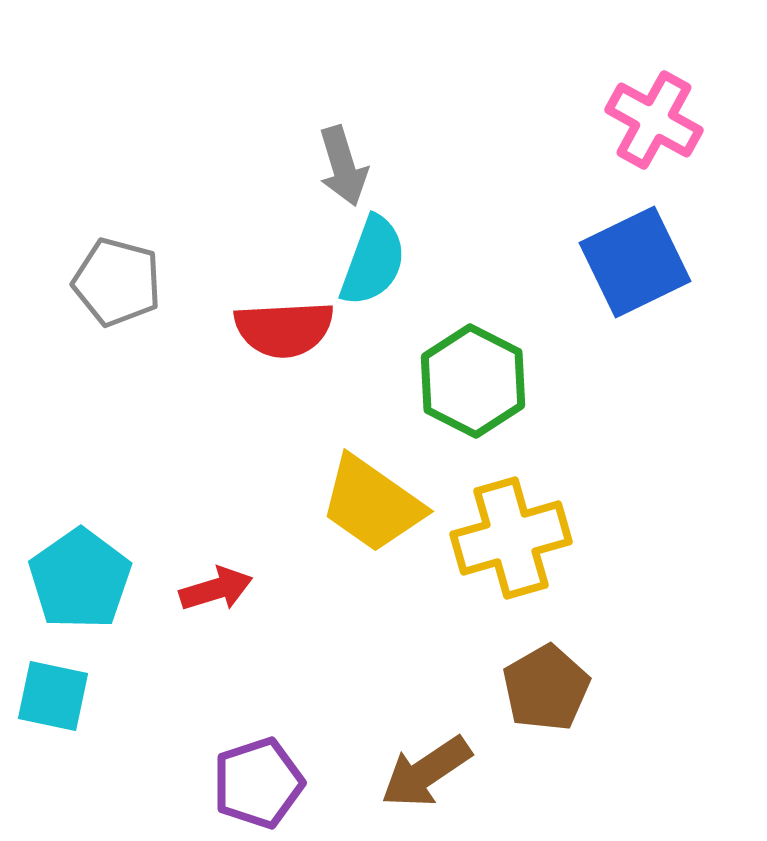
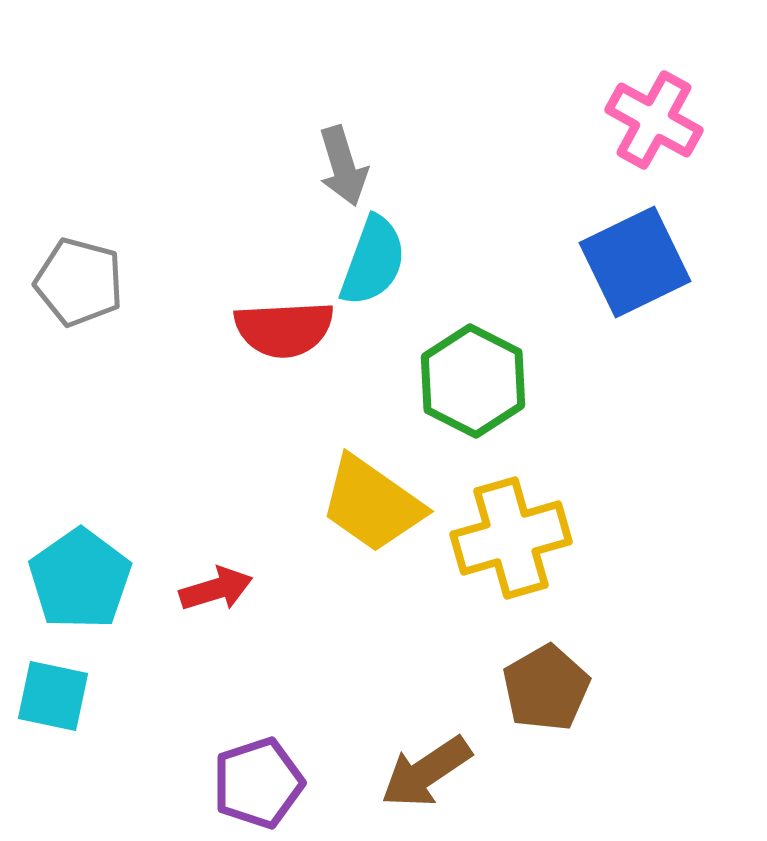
gray pentagon: moved 38 px left
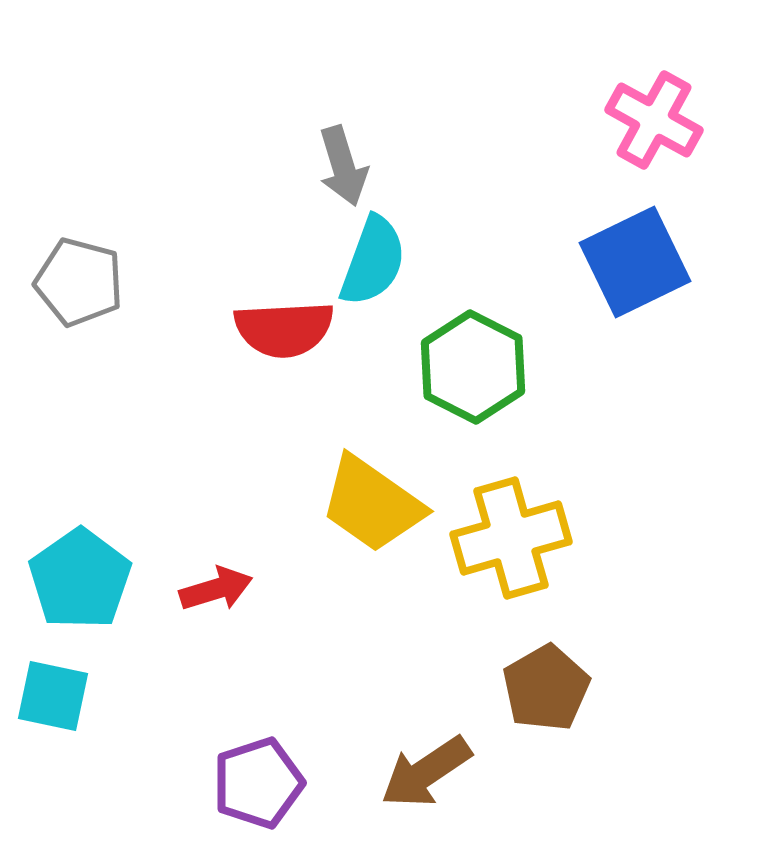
green hexagon: moved 14 px up
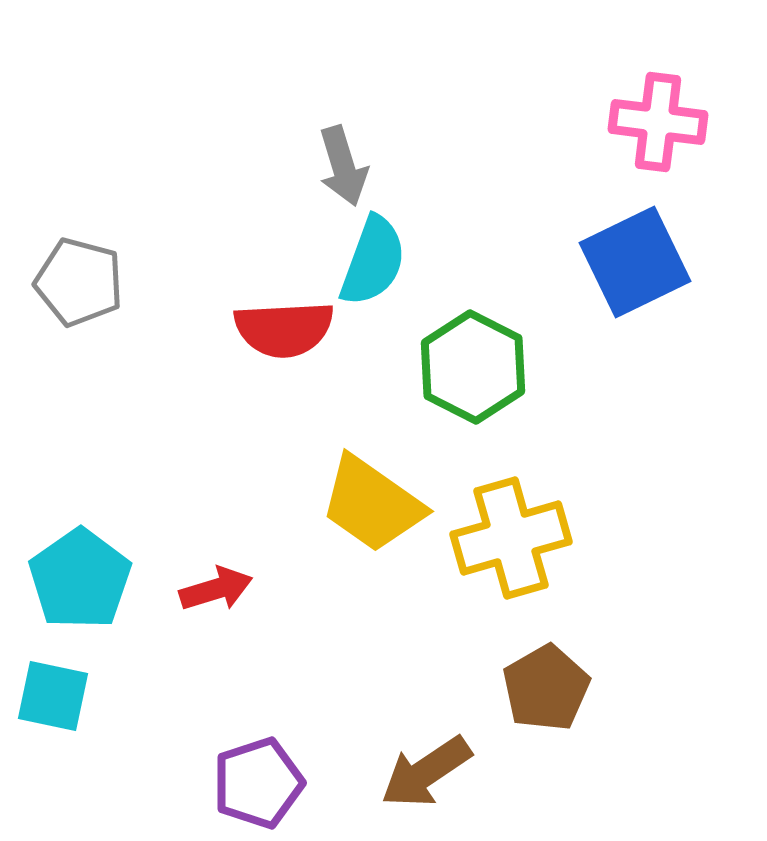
pink cross: moved 4 px right, 2 px down; rotated 22 degrees counterclockwise
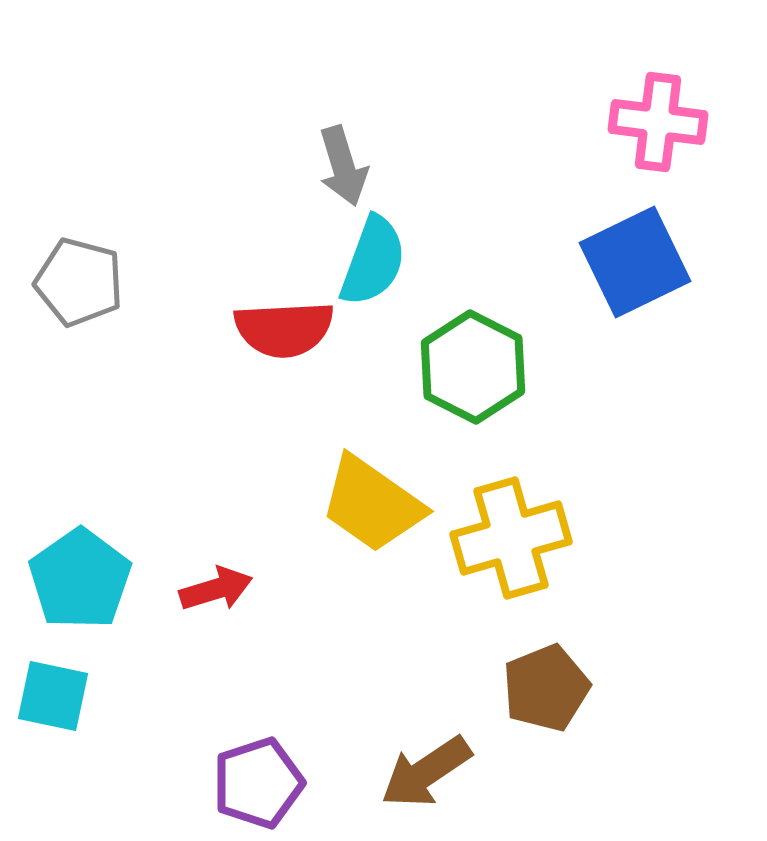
brown pentagon: rotated 8 degrees clockwise
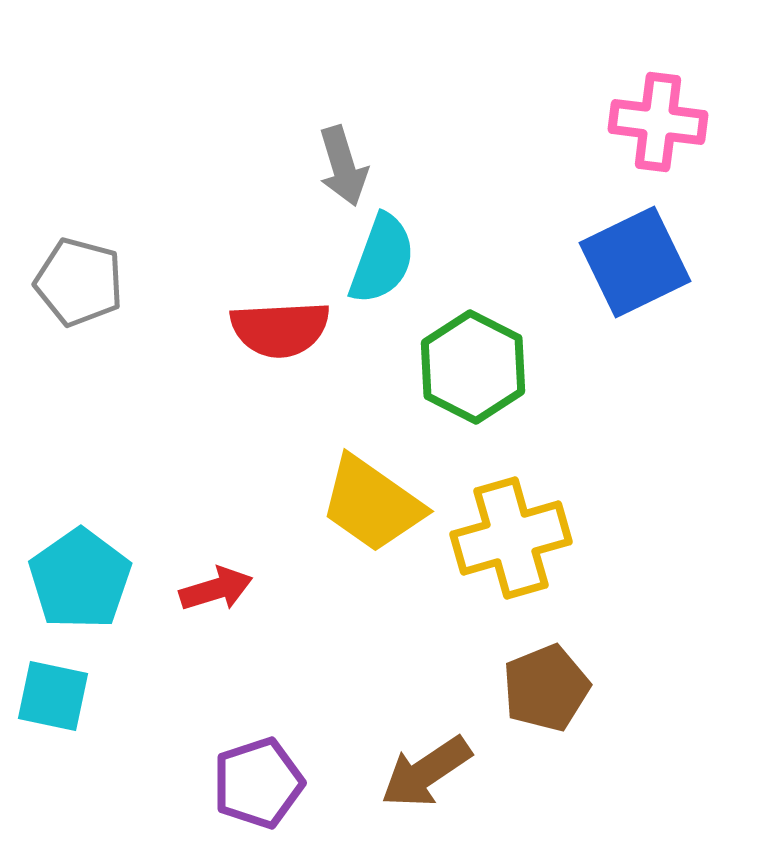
cyan semicircle: moved 9 px right, 2 px up
red semicircle: moved 4 px left
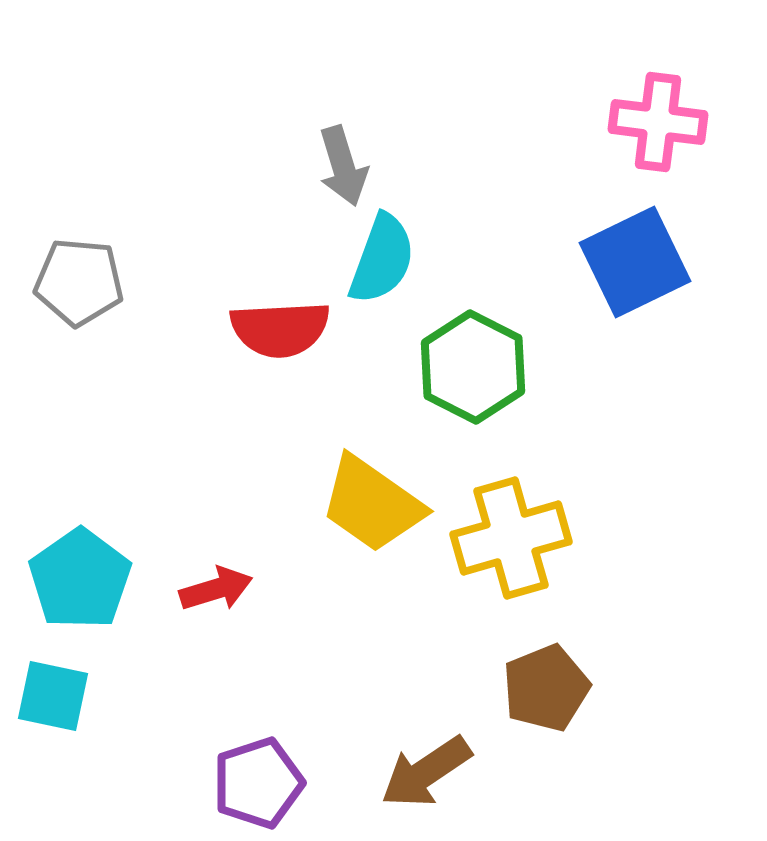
gray pentagon: rotated 10 degrees counterclockwise
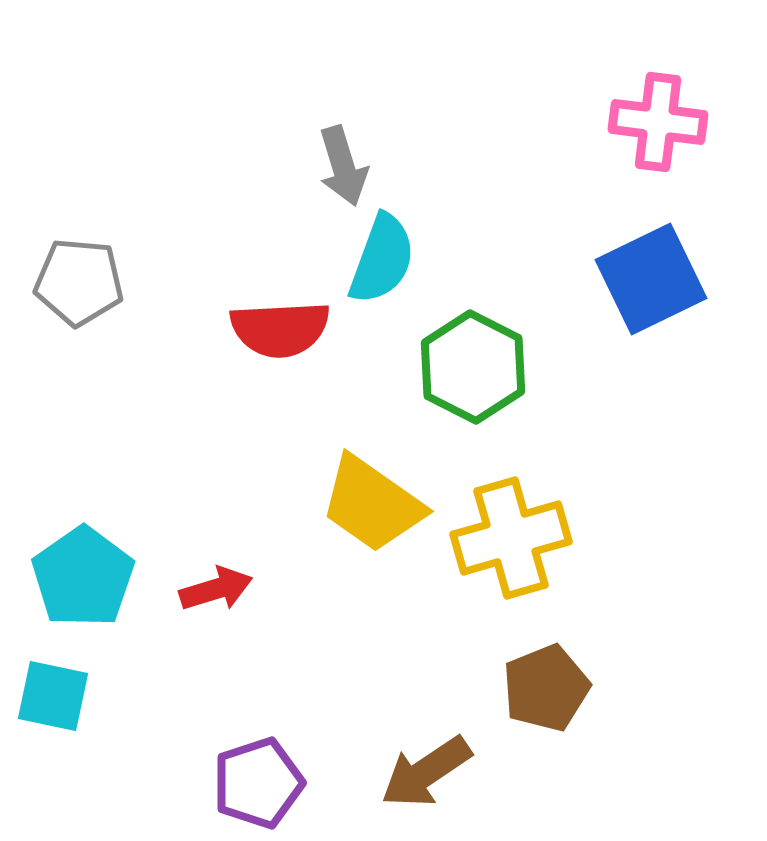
blue square: moved 16 px right, 17 px down
cyan pentagon: moved 3 px right, 2 px up
